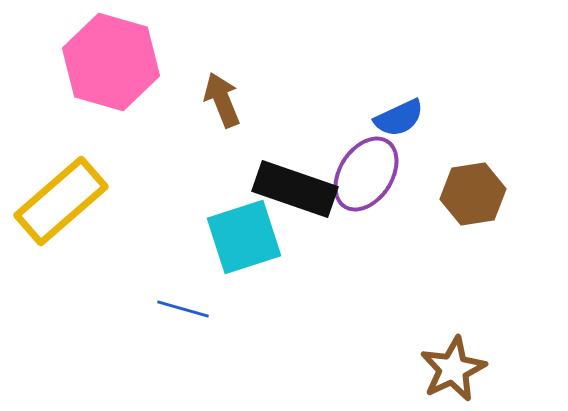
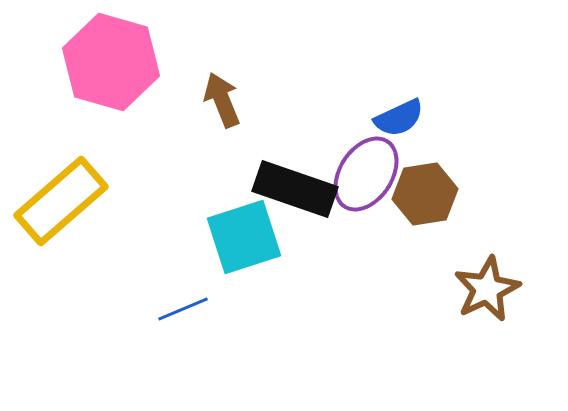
brown hexagon: moved 48 px left
blue line: rotated 39 degrees counterclockwise
brown star: moved 34 px right, 80 px up
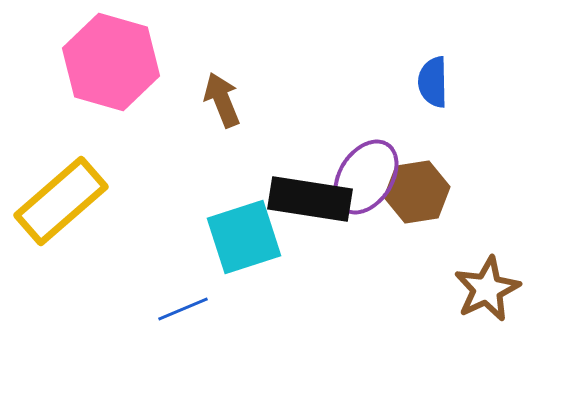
blue semicircle: moved 34 px right, 36 px up; rotated 114 degrees clockwise
purple ellipse: moved 3 px down
black rectangle: moved 15 px right, 10 px down; rotated 10 degrees counterclockwise
brown hexagon: moved 8 px left, 2 px up
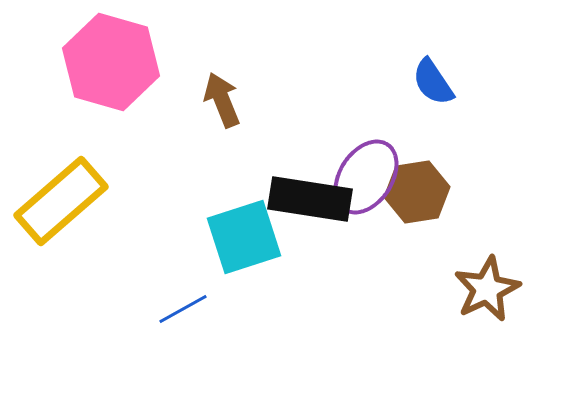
blue semicircle: rotated 33 degrees counterclockwise
blue line: rotated 6 degrees counterclockwise
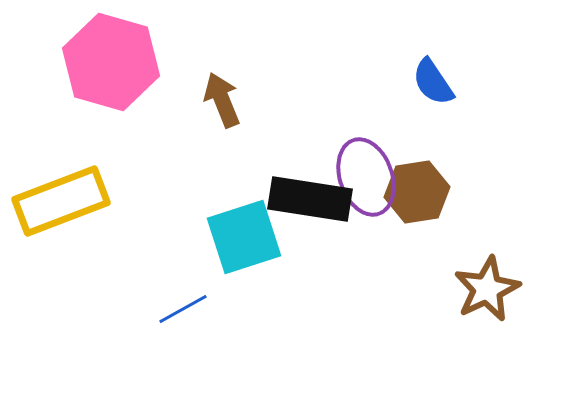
purple ellipse: rotated 52 degrees counterclockwise
yellow rectangle: rotated 20 degrees clockwise
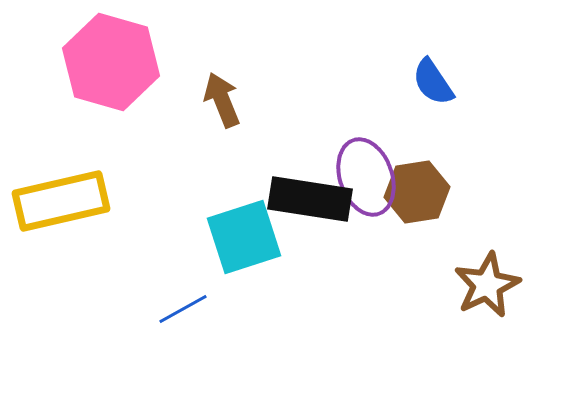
yellow rectangle: rotated 8 degrees clockwise
brown star: moved 4 px up
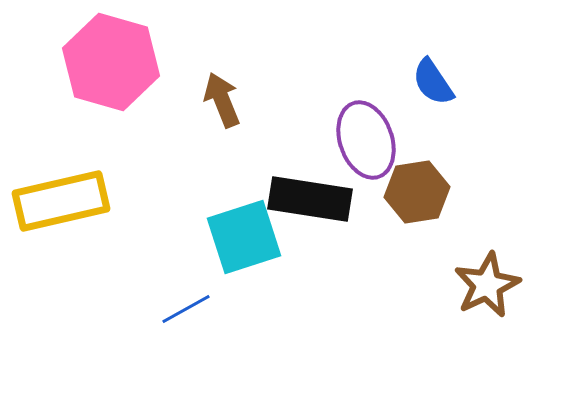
purple ellipse: moved 37 px up
blue line: moved 3 px right
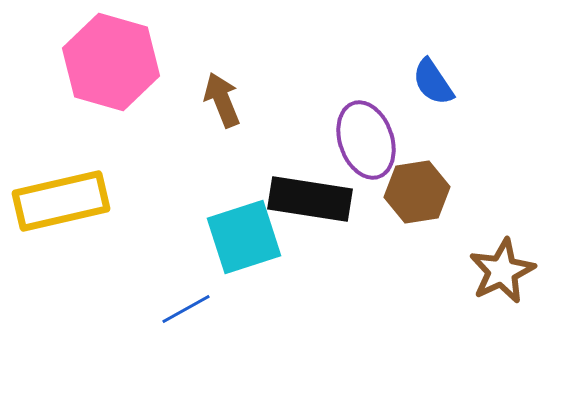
brown star: moved 15 px right, 14 px up
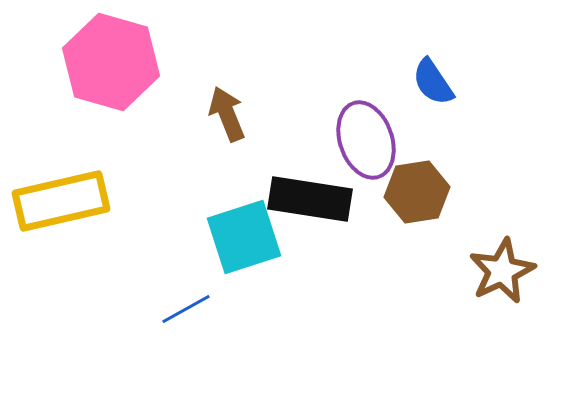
brown arrow: moved 5 px right, 14 px down
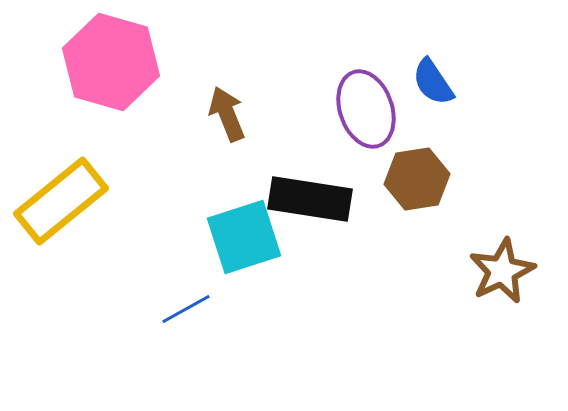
purple ellipse: moved 31 px up
brown hexagon: moved 13 px up
yellow rectangle: rotated 26 degrees counterclockwise
